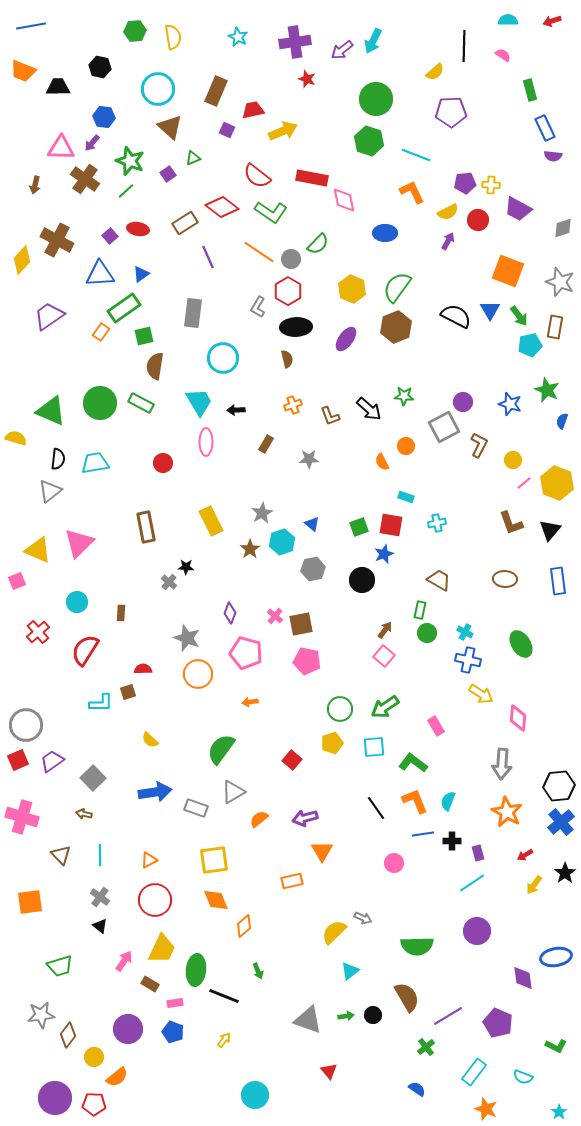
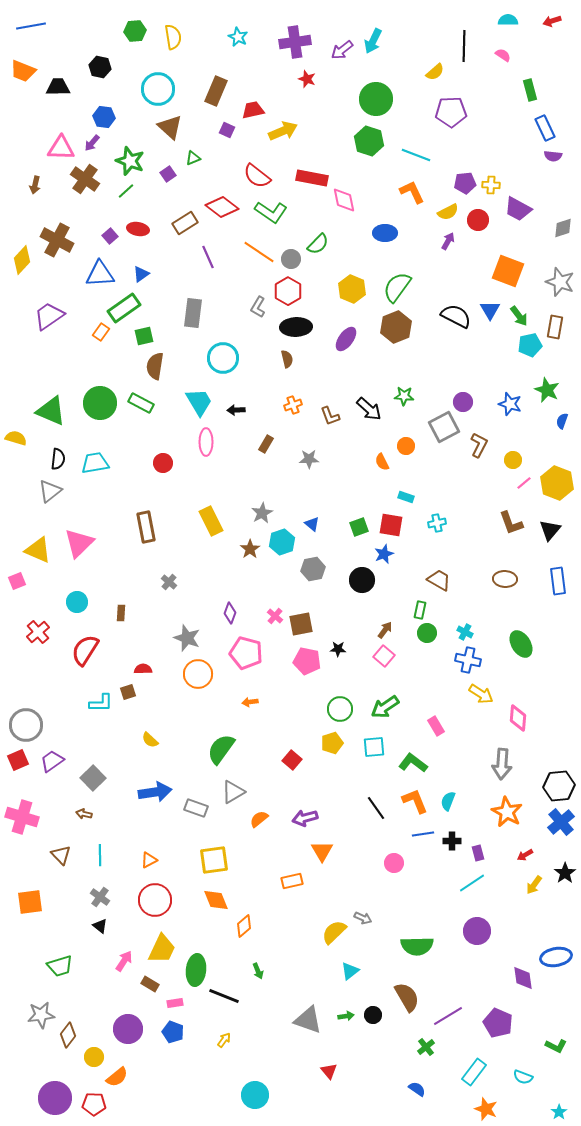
black star at (186, 567): moved 152 px right, 82 px down
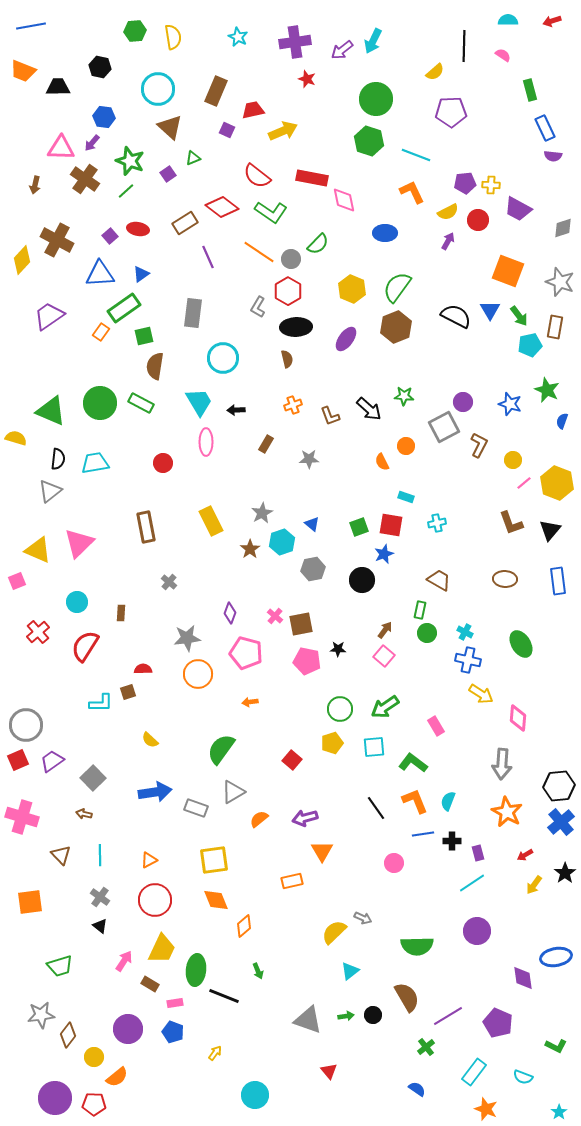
gray star at (187, 638): rotated 28 degrees counterclockwise
red semicircle at (85, 650): moved 4 px up
yellow arrow at (224, 1040): moved 9 px left, 13 px down
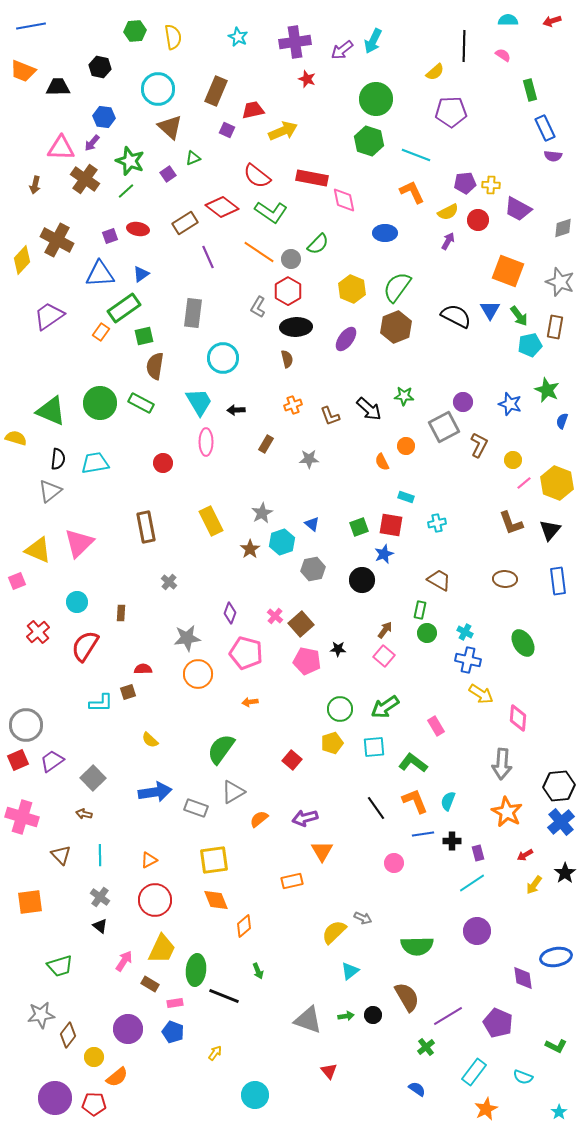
purple square at (110, 236): rotated 21 degrees clockwise
brown square at (301, 624): rotated 30 degrees counterclockwise
green ellipse at (521, 644): moved 2 px right, 1 px up
orange star at (486, 1109): rotated 25 degrees clockwise
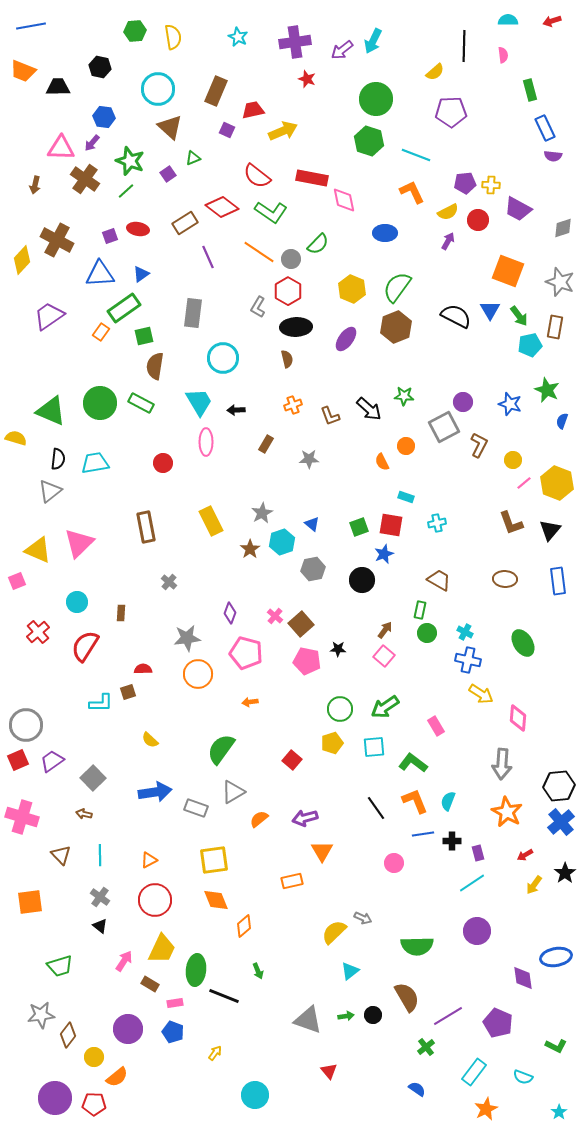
pink semicircle at (503, 55): rotated 49 degrees clockwise
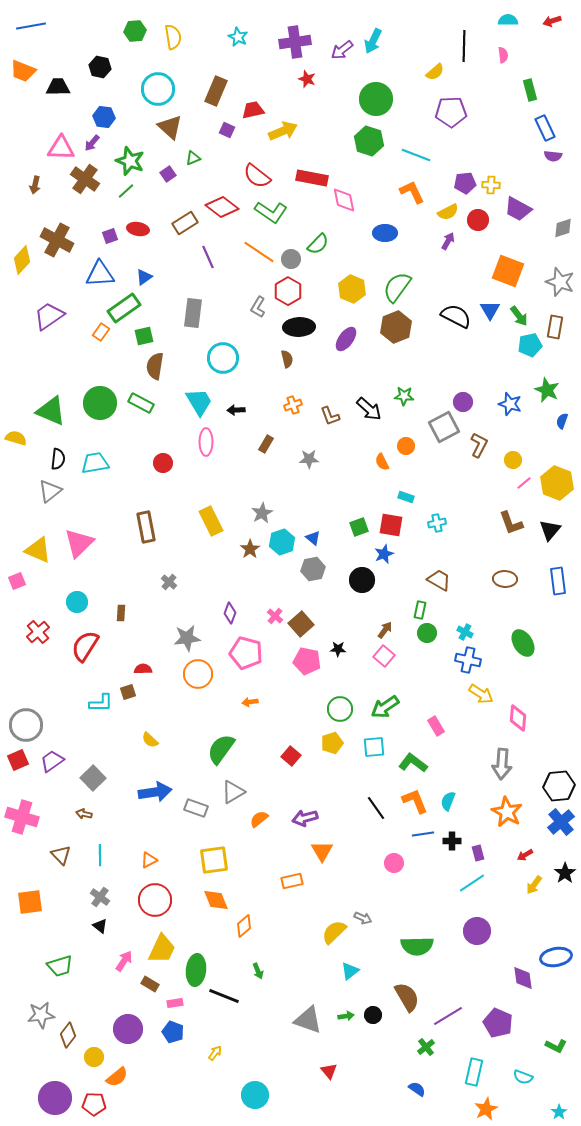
blue triangle at (141, 274): moved 3 px right, 3 px down
black ellipse at (296, 327): moved 3 px right
blue triangle at (312, 524): moved 1 px right, 14 px down
red square at (292, 760): moved 1 px left, 4 px up
cyan rectangle at (474, 1072): rotated 24 degrees counterclockwise
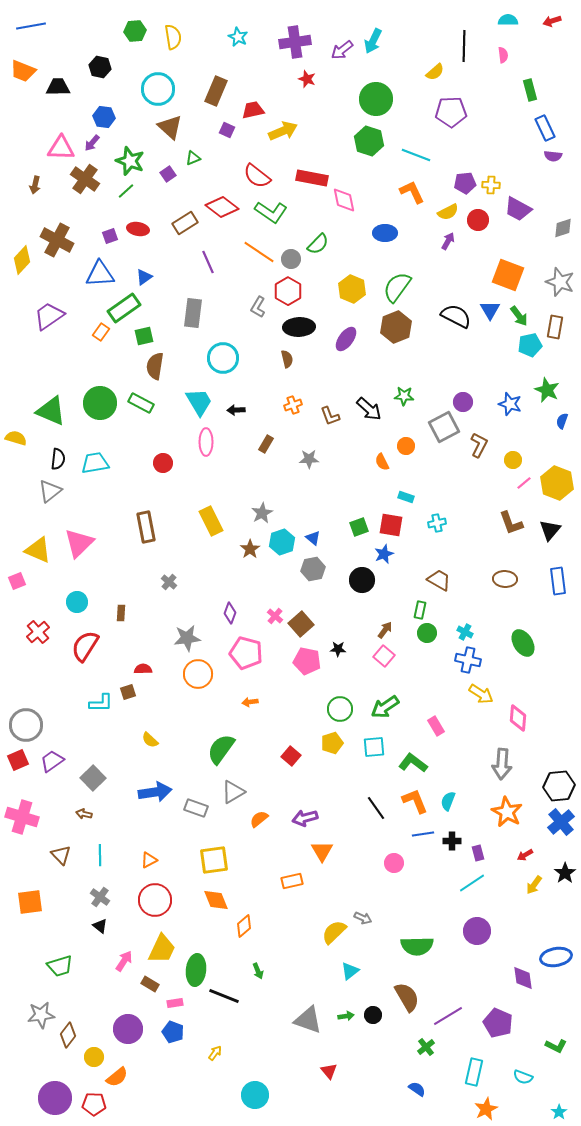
purple line at (208, 257): moved 5 px down
orange square at (508, 271): moved 4 px down
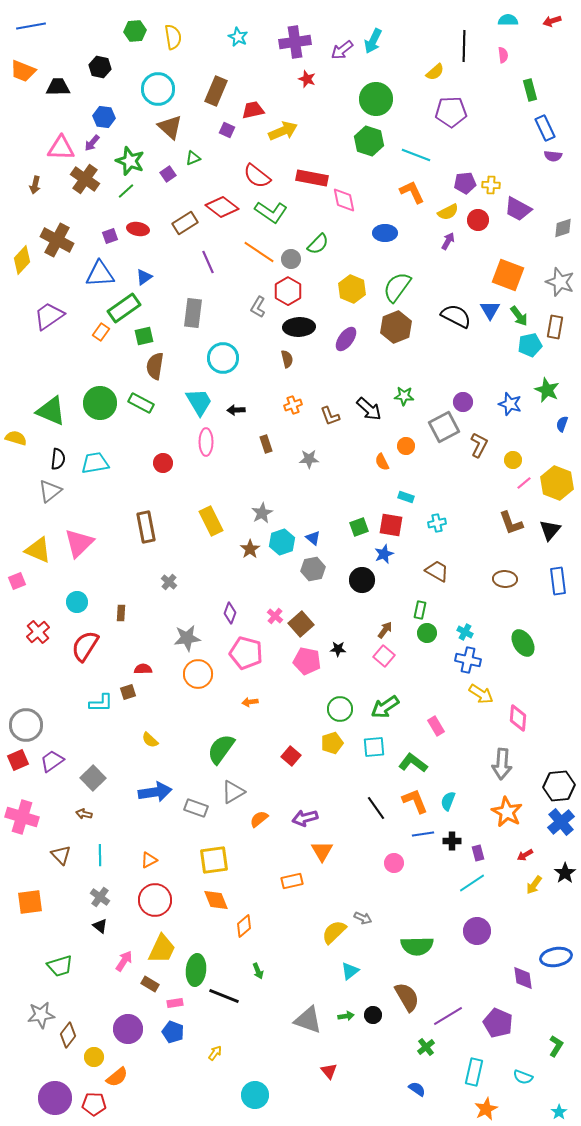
blue semicircle at (562, 421): moved 3 px down
brown rectangle at (266, 444): rotated 48 degrees counterclockwise
brown trapezoid at (439, 580): moved 2 px left, 9 px up
green L-shape at (556, 1046): rotated 85 degrees counterclockwise
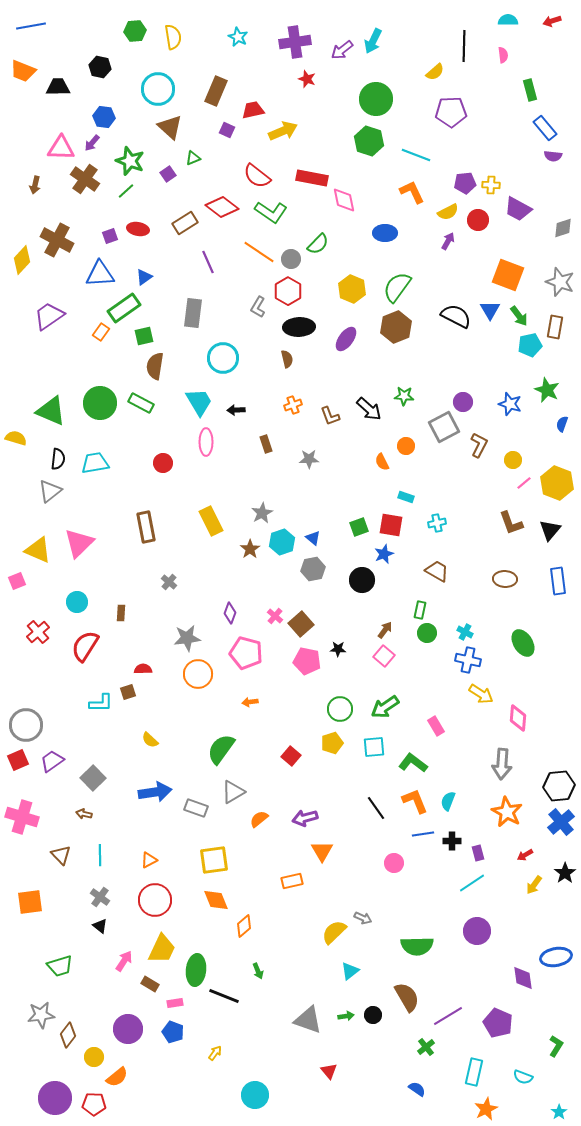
blue rectangle at (545, 128): rotated 15 degrees counterclockwise
